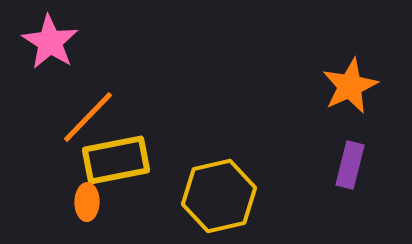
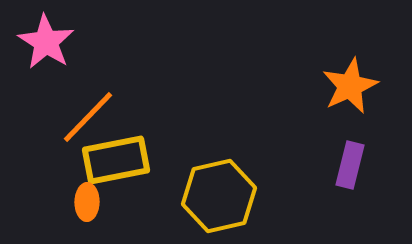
pink star: moved 4 px left
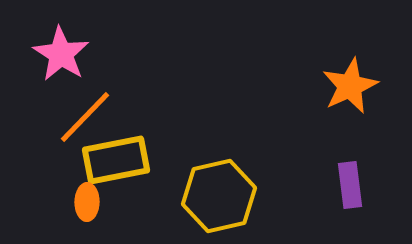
pink star: moved 15 px right, 12 px down
orange line: moved 3 px left
purple rectangle: moved 20 px down; rotated 21 degrees counterclockwise
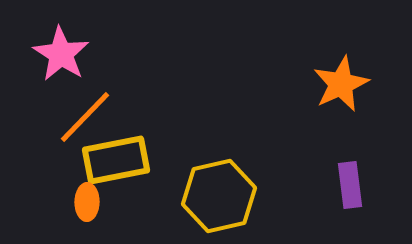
orange star: moved 9 px left, 2 px up
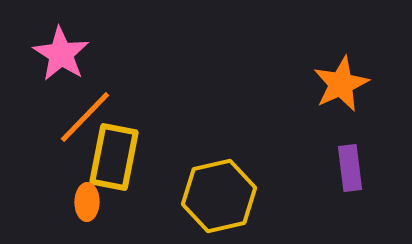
yellow rectangle: moved 2 px left, 3 px up; rotated 68 degrees counterclockwise
purple rectangle: moved 17 px up
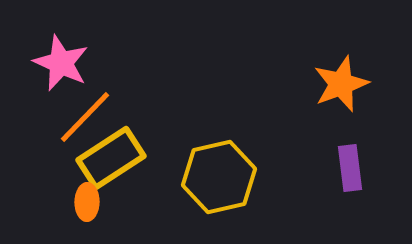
pink star: moved 9 px down; rotated 8 degrees counterclockwise
orange star: rotated 4 degrees clockwise
yellow rectangle: moved 3 px left, 1 px down; rotated 46 degrees clockwise
yellow hexagon: moved 19 px up
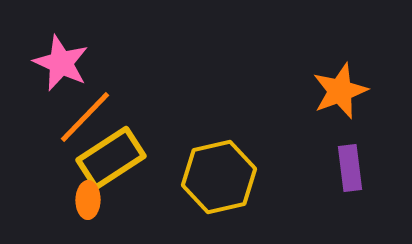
orange star: moved 1 px left, 7 px down
orange ellipse: moved 1 px right, 2 px up
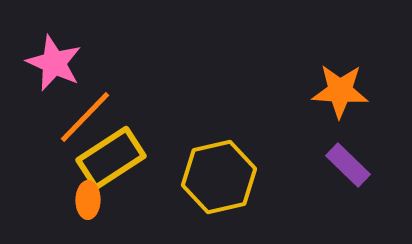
pink star: moved 7 px left
orange star: rotated 24 degrees clockwise
purple rectangle: moved 2 px left, 3 px up; rotated 39 degrees counterclockwise
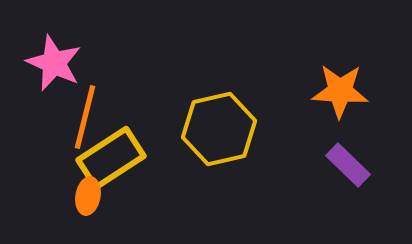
orange line: rotated 30 degrees counterclockwise
yellow hexagon: moved 48 px up
orange ellipse: moved 4 px up; rotated 9 degrees clockwise
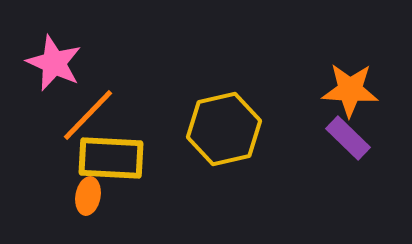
orange star: moved 10 px right, 1 px up
orange line: moved 3 px right, 2 px up; rotated 30 degrees clockwise
yellow hexagon: moved 5 px right
yellow rectangle: rotated 36 degrees clockwise
purple rectangle: moved 27 px up
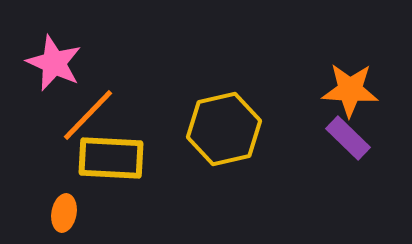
orange ellipse: moved 24 px left, 17 px down
